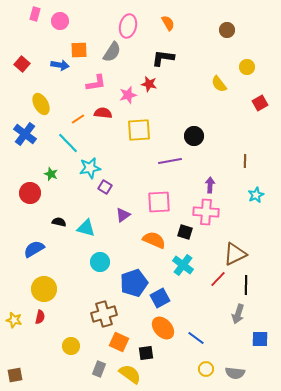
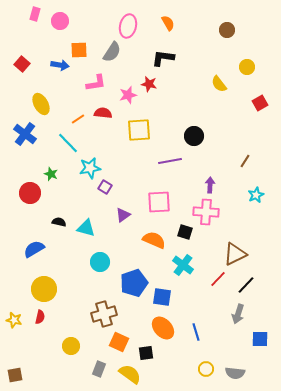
brown line at (245, 161): rotated 32 degrees clockwise
black line at (246, 285): rotated 42 degrees clockwise
blue square at (160, 298): moved 2 px right, 1 px up; rotated 36 degrees clockwise
blue line at (196, 338): moved 6 px up; rotated 36 degrees clockwise
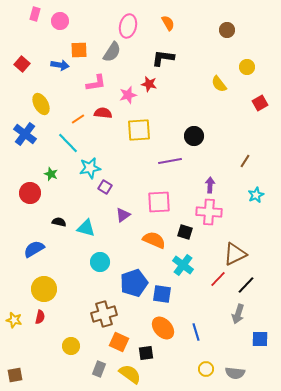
pink cross at (206, 212): moved 3 px right
blue square at (162, 297): moved 3 px up
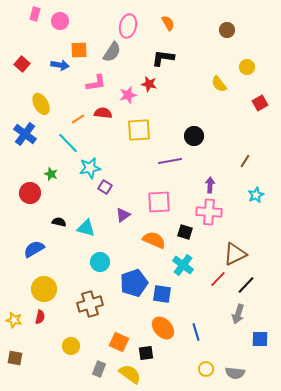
brown cross at (104, 314): moved 14 px left, 10 px up
brown square at (15, 375): moved 17 px up; rotated 21 degrees clockwise
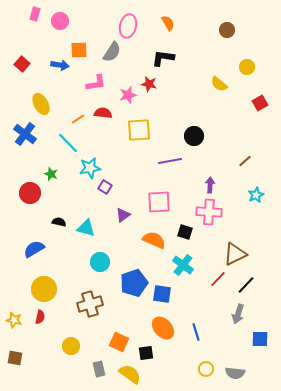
yellow semicircle at (219, 84): rotated 12 degrees counterclockwise
brown line at (245, 161): rotated 16 degrees clockwise
gray rectangle at (99, 369): rotated 35 degrees counterclockwise
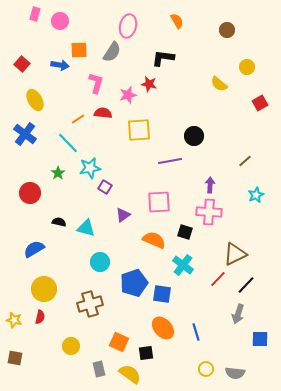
orange semicircle at (168, 23): moved 9 px right, 2 px up
pink L-shape at (96, 83): rotated 65 degrees counterclockwise
yellow ellipse at (41, 104): moved 6 px left, 4 px up
green star at (51, 174): moved 7 px right, 1 px up; rotated 16 degrees clockwise
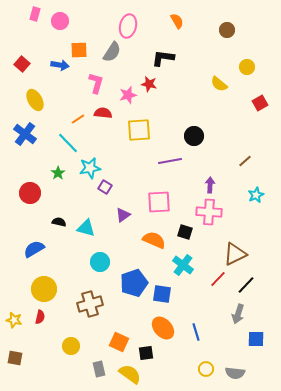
blue square at (260, 339): moved 4 px left
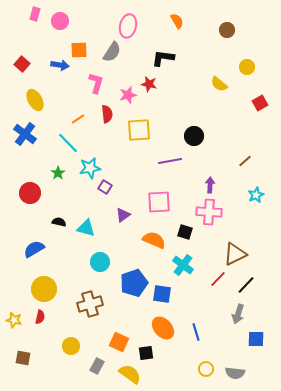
red semicircle at (103, 113): moved 4 px right, 1 px down; rotated 78 degrees clockwise
brown square at (15, 358): moved 8 px right
gray rectangle at (99, 369): moved 2 px left, 3 px up; rotated 42 degrees clockwise
